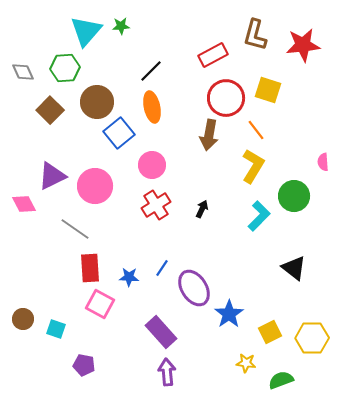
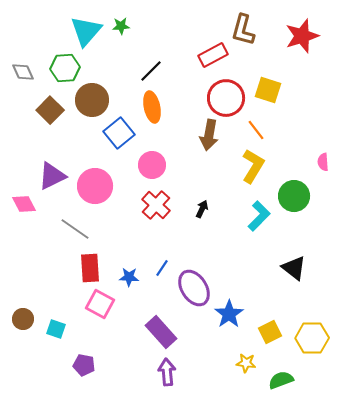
brown L-shape at (255, 35): moved 12 px left, 5 px up
red star at (303, 45): moved 1 px left, 9 px up; rotated 12 degrees counterclockwise
brown circle at (97, 102): moved 5 px left, 2 px up
red cross at (156, 205): rotated 16 degrees counterclockwise
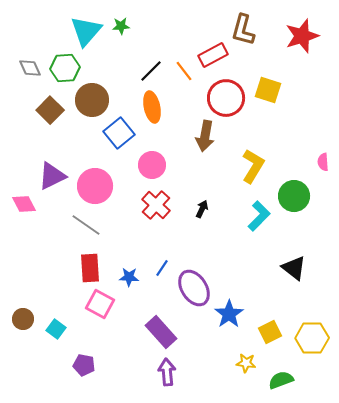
gray diamond at (23, 72): moved 7 px right, 4 px up
orange line at (256, 130): moved 72 px left, 59 px up
brown arrow at (209, 135): moved 4 px left, 1 px down
gray line at (75, 229): moved 11 px right, 4 px up
cyan square at (56, 329): rotated 18 degrees clockwise
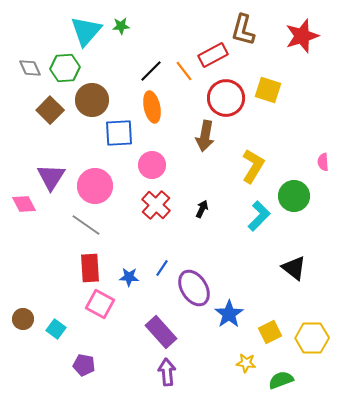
blue square at (119, 133): rotated 36 degrees clockwise
purple triangle at (52, 176): moved 1 px left, 1 px down; rotated 32 degrees counterclockwise
